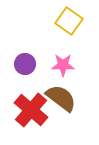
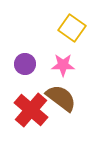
yellow square: moved 3 px right, 7 px down
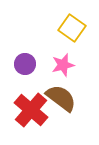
pink star: rotated 15 degrees counterclockwise
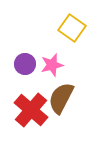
pink star: moved 11 px left
brown semicircle: rotated 100 degrees counterclockwise
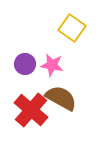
pink star: rotated 25 degrees clockwise
brown semicircle: rotated 92 degrees clockwise
